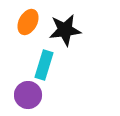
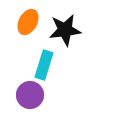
purple circle: moved 2 px right
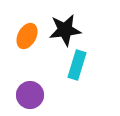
orange ellipse: moved 1 px left, 14 px down
cyan rectangle: moved 33 px right
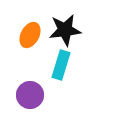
orange ellipse: moved 3 px right, 1 px up
cyan rectangle: moved 16 px left
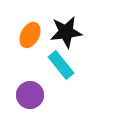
black star: moved 1 px right, 2 px down
cyan rectangle: rotated 56 degrees counterclockwise
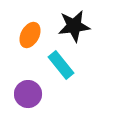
black star: moved 8 px right, 6 px up
purple circle: moved 2 px left, 1 px up
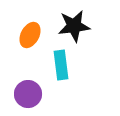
cyan rectangle: rotated 32 degrees clockwise
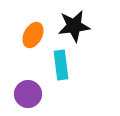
orange ellipse: moved 3 px right
